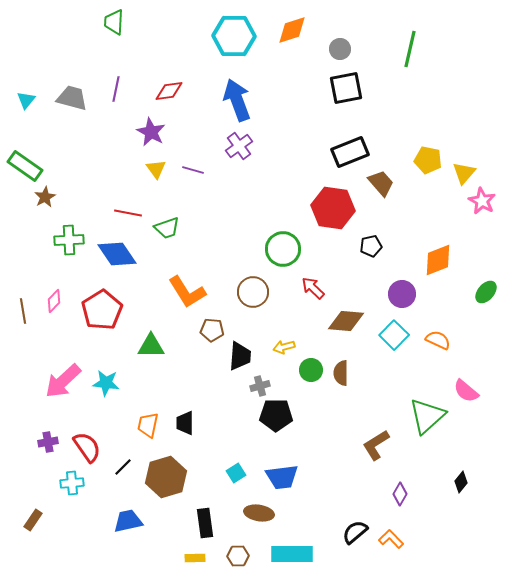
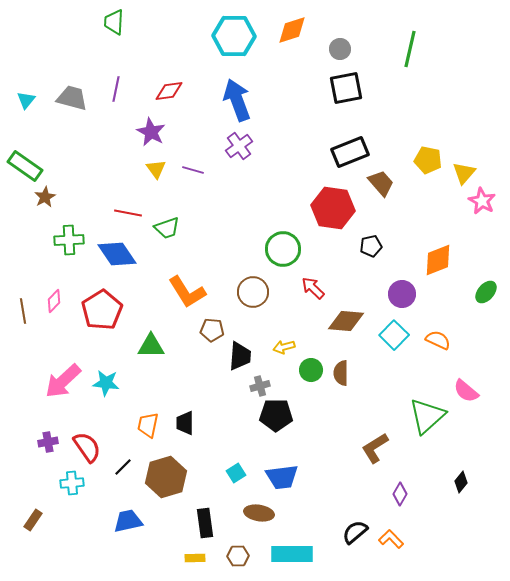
brown L-shape at (376, 445): moved 1 px left, 3 px down
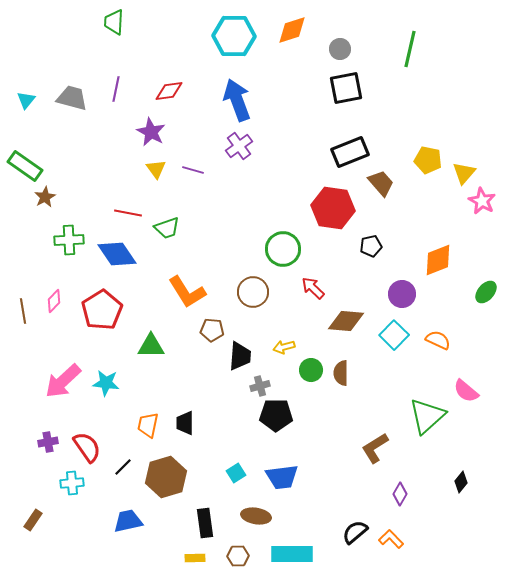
brown ellipse at (259, 513): moved 3 px left, 3 px down
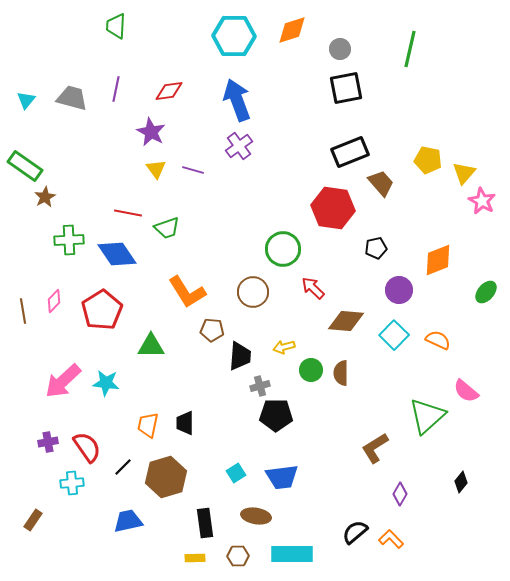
green trapezoid at (114, 22): moved 2 px right, 4 px down
black pentagon at (371, 246): moved 5 px right, 2 px down
purple circle at (402, 294): moved 3 px left, 4 px up
